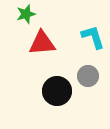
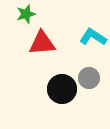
cyan L-shape: rotated 40 degrees counterclockwise
gray circle: moved 1 px right, 2 px down
black circle: moved 5 px right, 2 px up
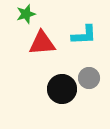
cyan L-shape: moved 9 px left, 2 px up; rotated 144 degrees clockwise
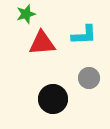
black circle: moved 9 px left, 10 px down
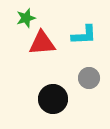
green star: moved 4 px down
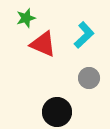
cyan L-shape: rotated 40 degrees counterclockwise
red triangle: moved 1 px right, 1 px down; rotated 28 degrees clockwise
black circle: moved 4 px right, 13 px down
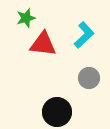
red triangle: rotated 16 degrees counterclockwise
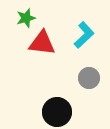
red triangle: moved 1 px left, 1 px up
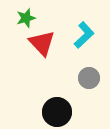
red triangle: rotated 40 degrees clockwise
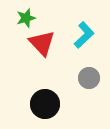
black circle: moved 12 px left, 8 px up
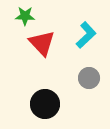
green star: moved 1 px left, 2 px up; rotated 18 degrees clockwise
cyan L-shape: moved 2 px right
